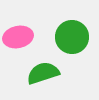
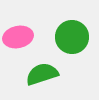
green semicircle: moved 1 px left, 1 px down
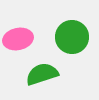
pink ellipse: moved 2 px down
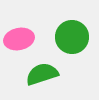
pink ellipse: moved 1 px right
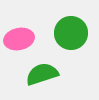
green circle: moved 1 px left, 4 px up
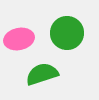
green circle: moved 4 px left
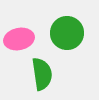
green semicircle: rotated 100 degrees clockwise
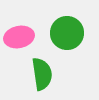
pink ellipse: moved 2 px up
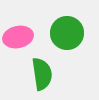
pink ellipse: moved 1 px left
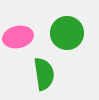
green semicircle: moved 2 px right
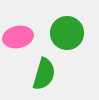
green semicircle: rotated 24 degrees clockwise
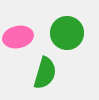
green semicircle: moved 1 px right, 1 px up
